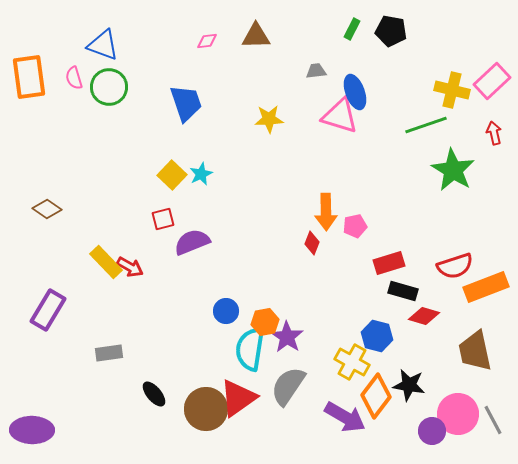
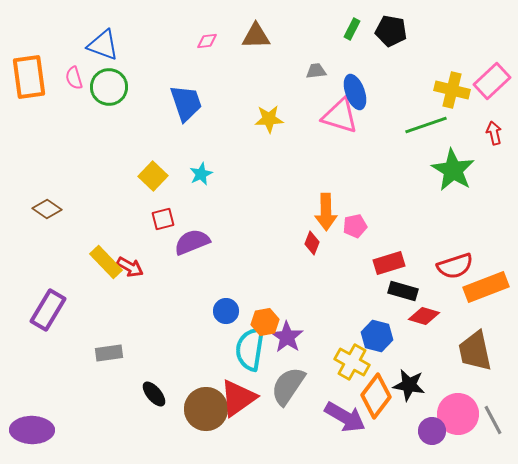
yellow square at (172, 175): moved 19 px left, 1 px down
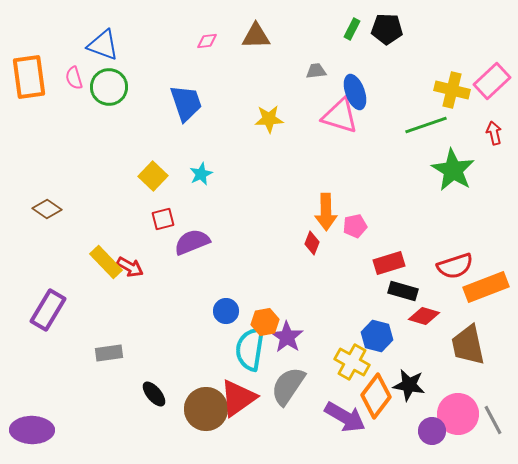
black pentagon at (391, 31): moved 4 px left, 2 px up; rotated 8 degrees counterclockwise
brown trapezoid at (475, 351): moved 7 px left, 6 px up
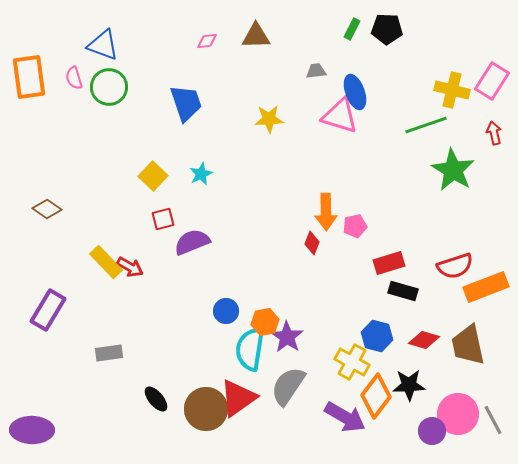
pink rectangle at (492, 81): rotated 15 degrees counterclockwise
red diamond at (424, 316): moved 24 px down
black star at (409, 385): rotated 12 degrees counterclockwise
black ellipse at (154, 394): moved 2 px right, 5 px down
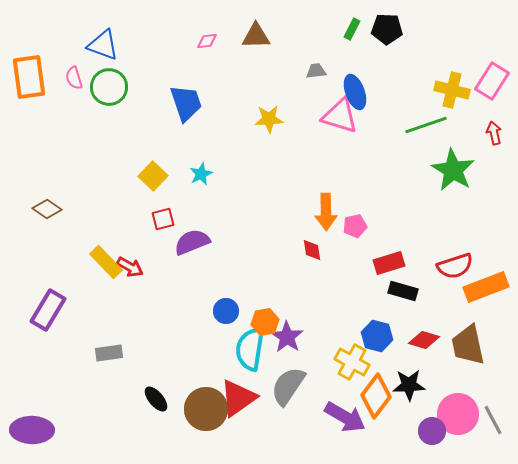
red diamond at (312, 243): moved 7 px down; rotated 30 degrees counterclockwise
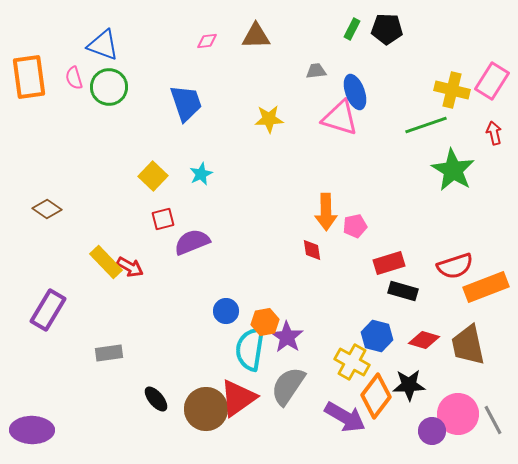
pink triangle at (340, 116): moved 2 px down
